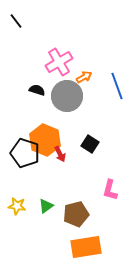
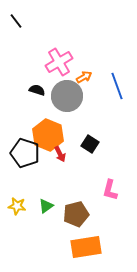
orange hexagon: moved 3 px right, 5 px up
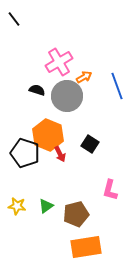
black line: moved 2 px left, 2 px up
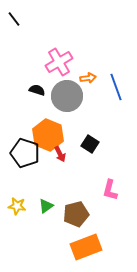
orange arrow: moved 4 px right, 1 px down; rotated 21 degrees clockwise
blue line: moved 1 px left, 1 px down
orange rectangle: rotated 12 degrees counterclockwise
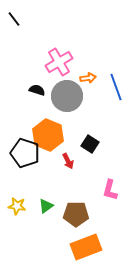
red arrow: moved 8 px right, 7 px down
brown pentagon: rotated 15 degrees clockwise
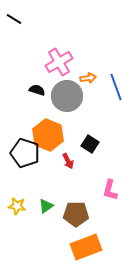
black line: rotated 21 degrees counterclockwise
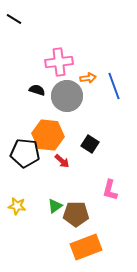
pink cross: rotated 24 degrees clockwise
blue line: moved 2 px left, 1 px up
orange hexagon: rotated 16 degrees counterclockwise
black pentagon: rotated 12 degrees counterclockwise
red arrow: moved 6 px left; rotated 21 degrees counterclockwise
green triangle: moved 9 px right
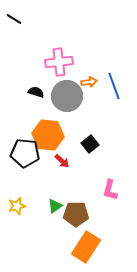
orange arrow: moved 1 px right, 4 px down
black semicircle: moved 1 px left, 2 px down
black square: rotated 18 degrees clockwise
yellow star: rotated 24 degrees counterclockwise
orange rectangle: rotated 36 degrees counterclockwise
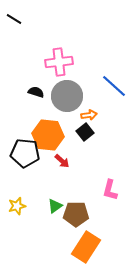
orange arrow: moved 33 px down
blue line: rotated 28 degrees counterclockwise
black square: moved 5 px left, 12 px up
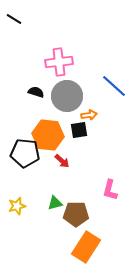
black square: moved 6 px left, 2 px up; rotated 30 degrees clockwise
green triangle: moved 3 px up; rotated 21 degrees clockwise
